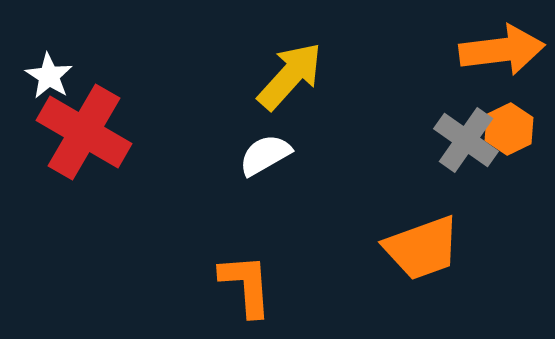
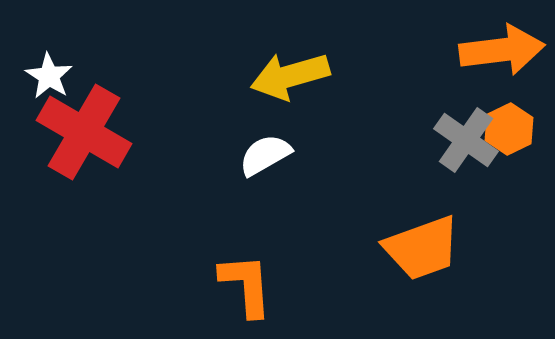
yellow arrow: rotated 148 degrees counterclockwise
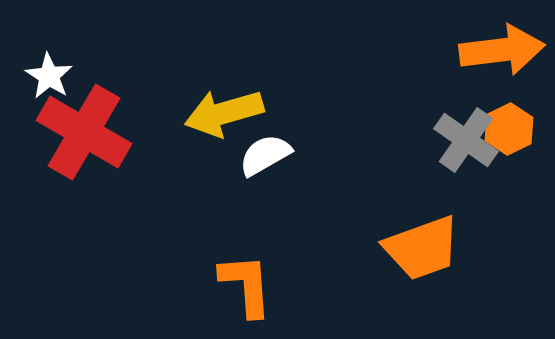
yellow arrow: moved 66 px left, 37 px down
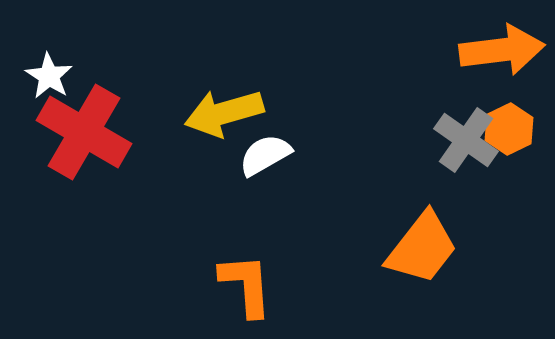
orange trapezoid: rotated 32 degrees counterclockwise
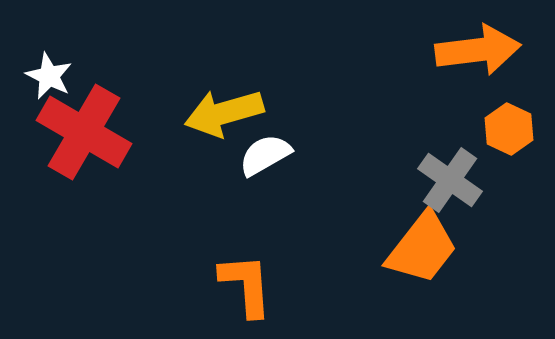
orange arrow: moved 24 px left
white star: rotated 6 degrees counterclockwise
orange hexagon: rotated 9 degrees counterclockwise
gray cross: moved 16 px left, 40 px down
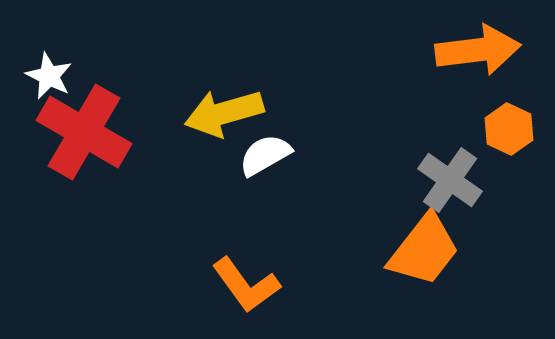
orange trapezoid: moved 2 px right, 2 px down
orange L-shape: rotated 148 degrees clockwise
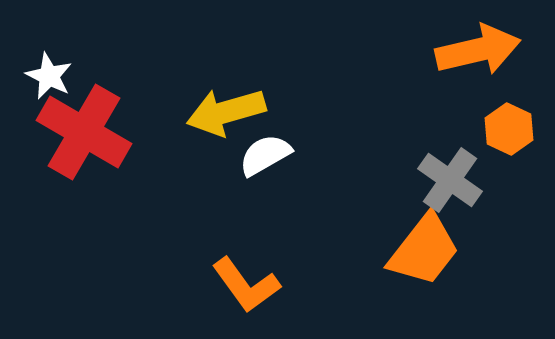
orange arrow: rotated 6 degrees counterclockwise
yellow arrow: moved 2 px right, 1 px up
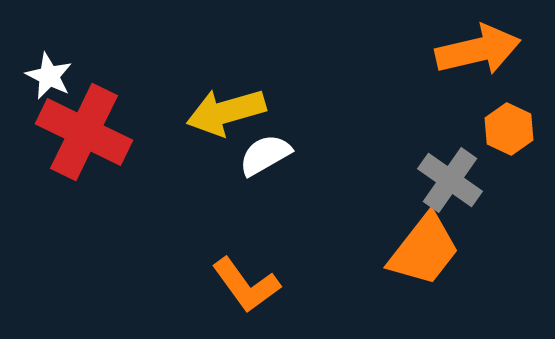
red cross: rotated 4 degrees counterclockwise
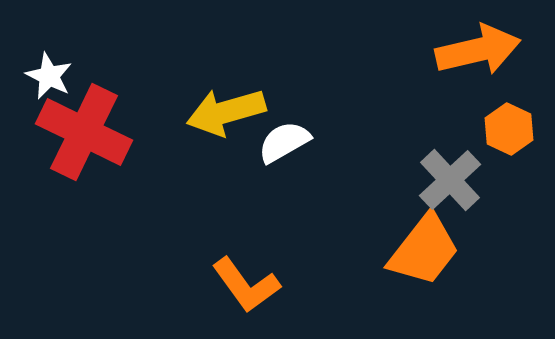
white semicircle: moved 19 px right, 13 px up
gray cross: rotated 12 degrees clockwise
